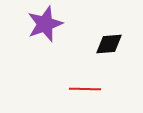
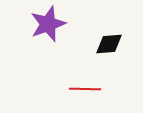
purple star: moved 3 px right
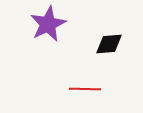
purple star: rotated 6 degrees counterclockwise
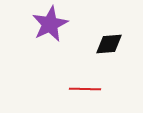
purple star: moved 2 px right
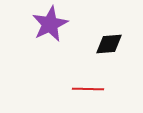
red line: moved 3 px right
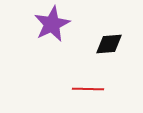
purple star: moved 2 px right
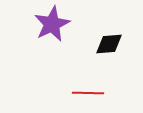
red line: moved 4 px down
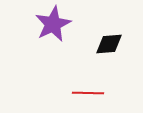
purple star: moved 1 px right
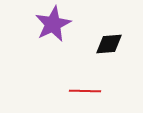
red line: moved 3 px left, 2 px up
